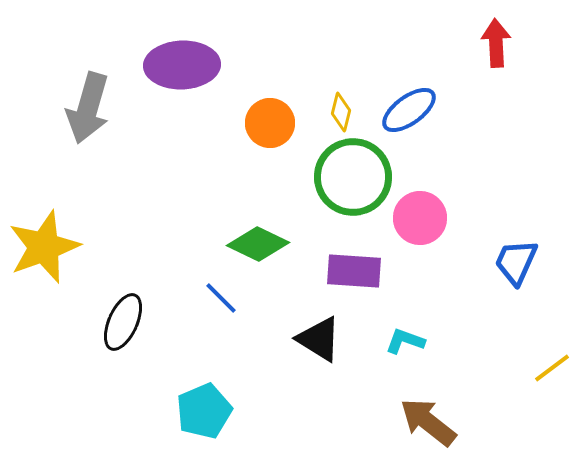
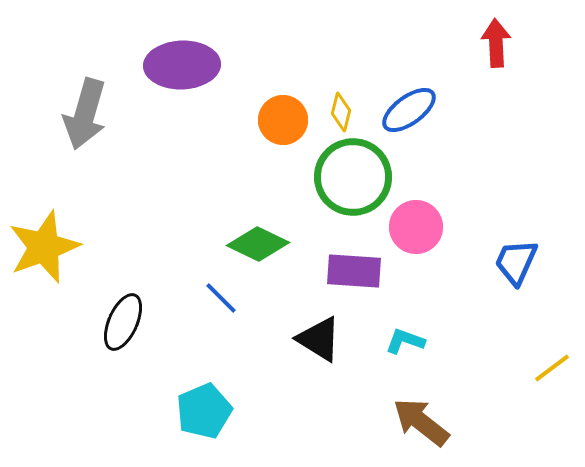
gray arrow: moved 3 px left, 6 px down
orange circle: moved 13 px right, 3 px up
pink circle: moved 4 px left, 9 px down
brown arrow: moved 7 px left
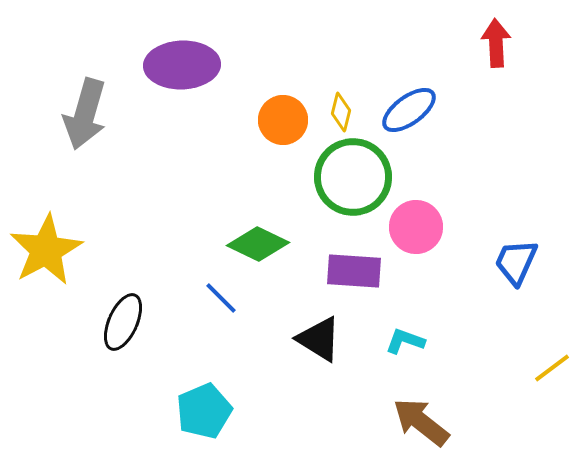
yellow star: moved 2 px right, 3 px down; rotated 8 degrees counterclockwise
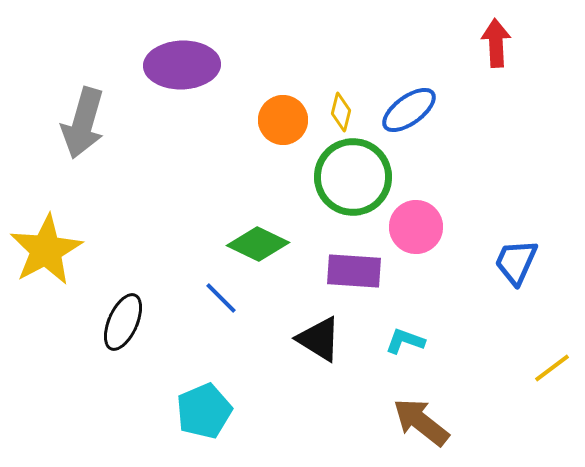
gray arrow: moved 2 px left, 9 px down
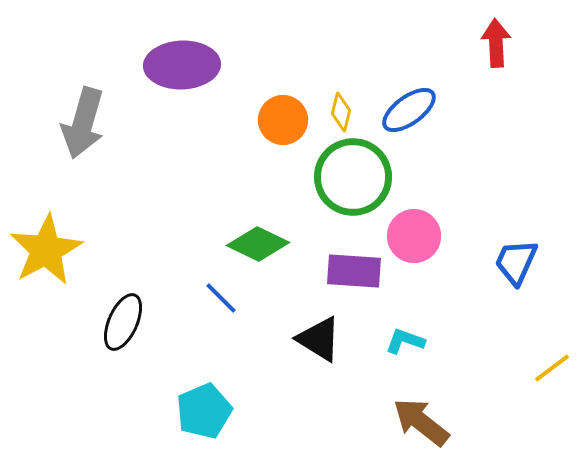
pink circle: moved 2 px left, 9 px down
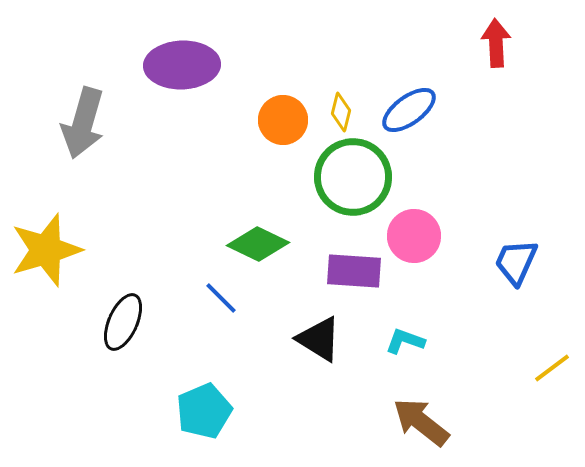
yellow star: rotated 12 degrees clockwise
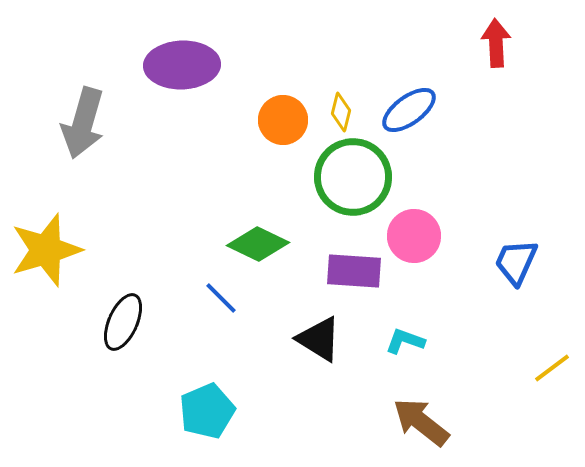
cyan pentagon: moved 3 px right
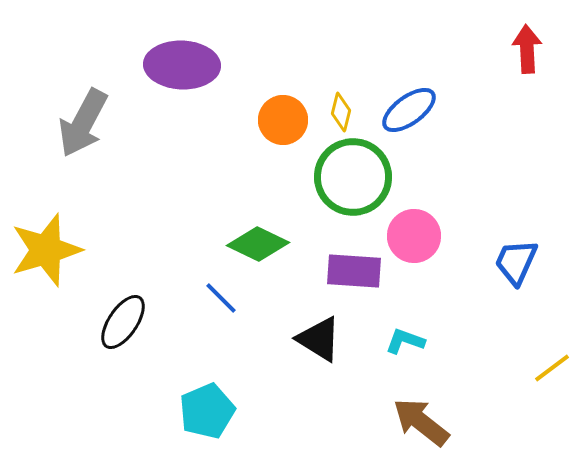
red arrow: moved 31 px right, 6 px down
purple ellipse: rotated 4 degrees clockwise
gray arrow: rotated 12 degrees clockwise
black ellipse: rotated 10 degrees clockwise
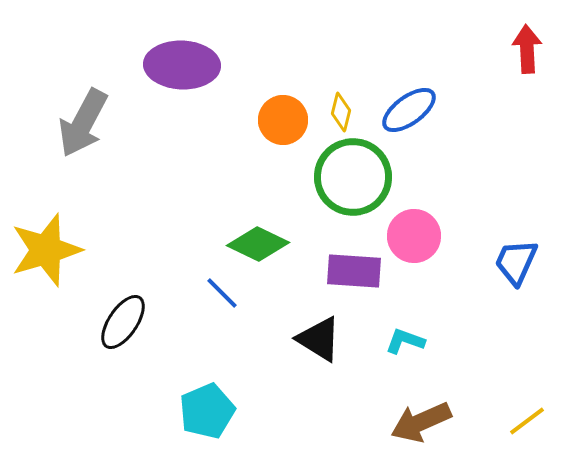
blue line: moved 1 px right, 5 px up
yellow line: moved 25 px left, 53 px down
brown arrow: rotated 62 degrees counterclockwise
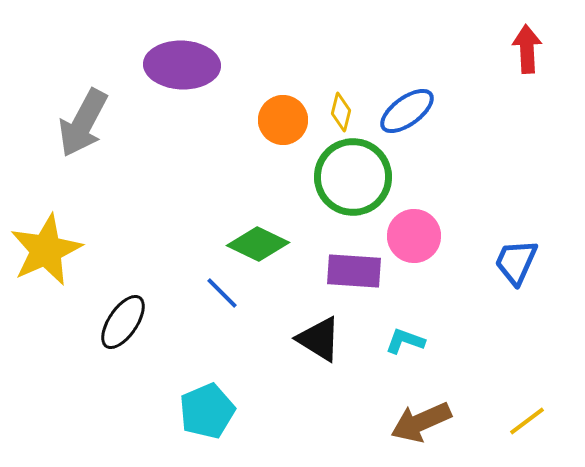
blue ellipse: moved 2 px left, 1 px down
yellow star: rotated 8 degrees counterclockwise
